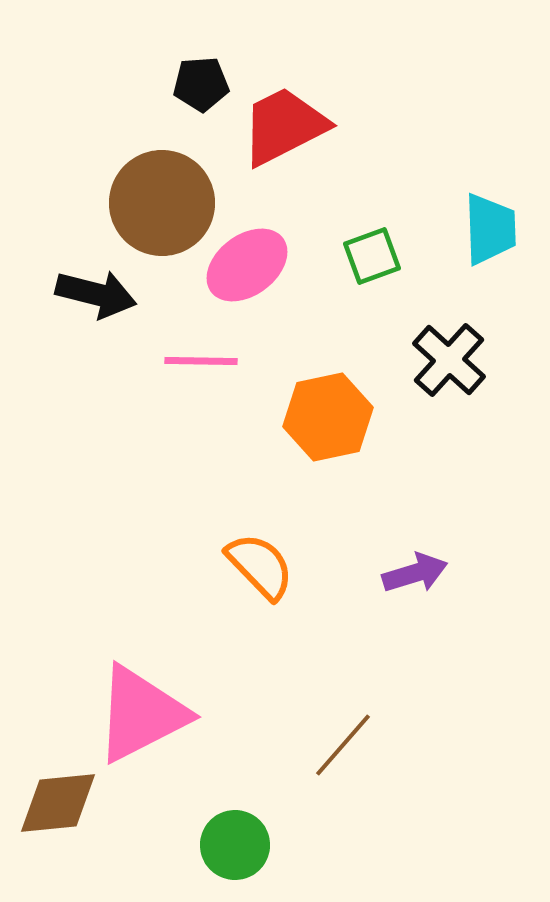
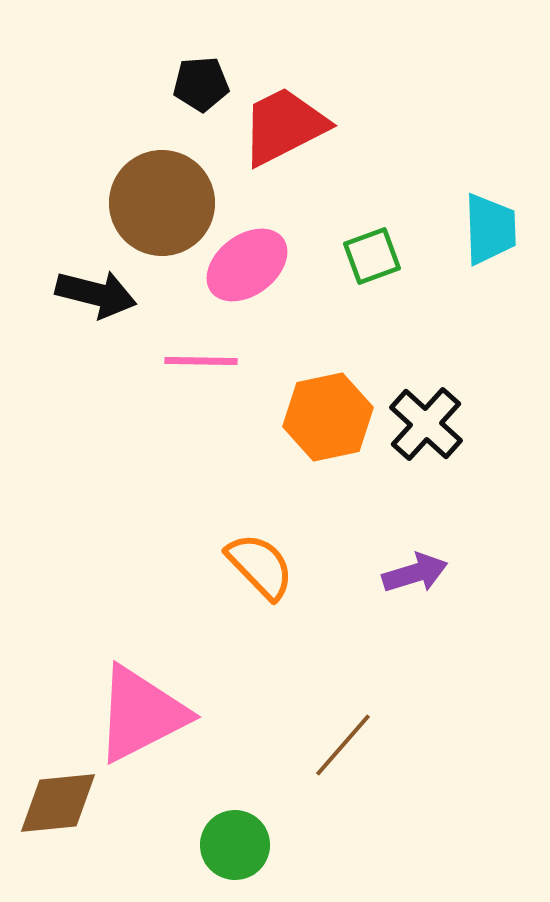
black cross: moved 23 px left, 64 px down
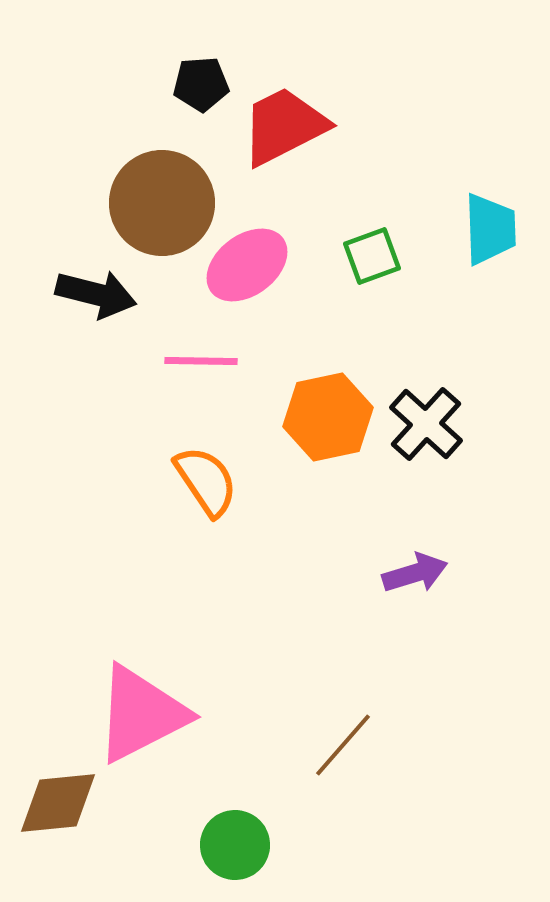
orange semicircle: moved 54 px left, 85 px up; rotated 10 degrees clockwise
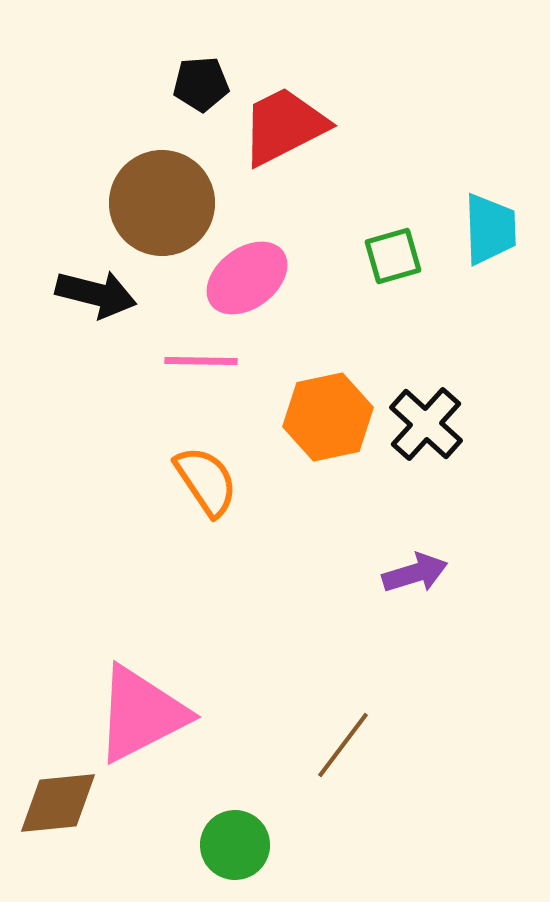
green square: moved 21 px right; rotated 4 degrees clockwise
pink ellipse: moved 13 px down
brown line: rotated 4 degrees counterclockwise
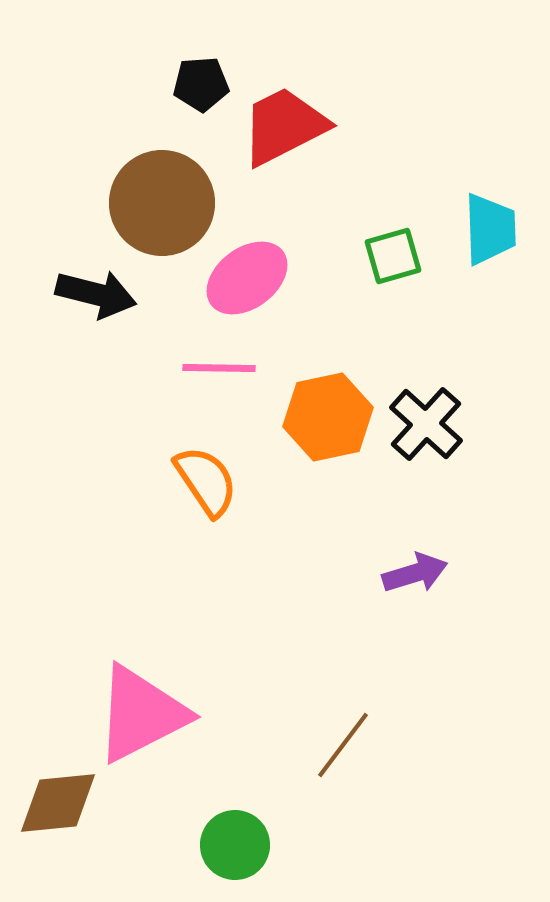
pink line: moved 18 px right, 7 px down
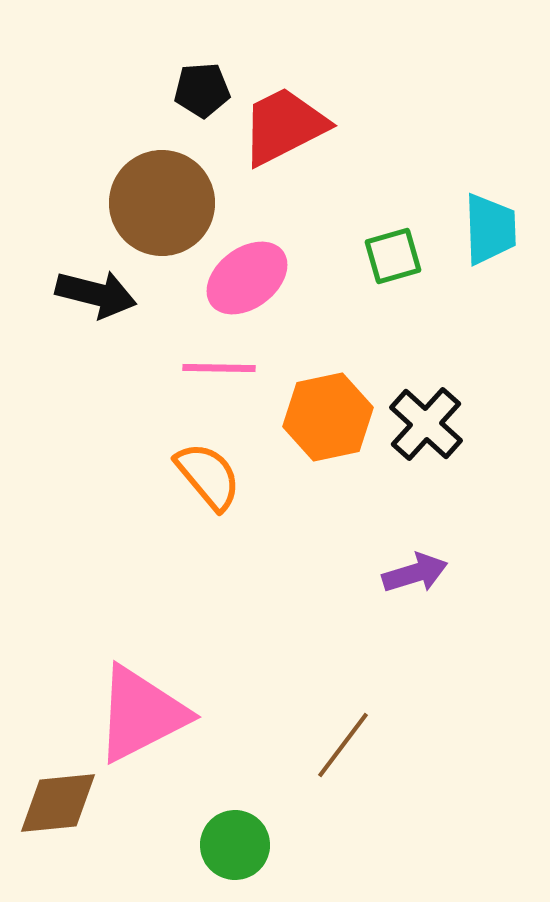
black pentagon: moved 1 px right, 6 px down
orange semicircle: moved 2 px right, 5 px up; rotated 6 degrees counterclockwise
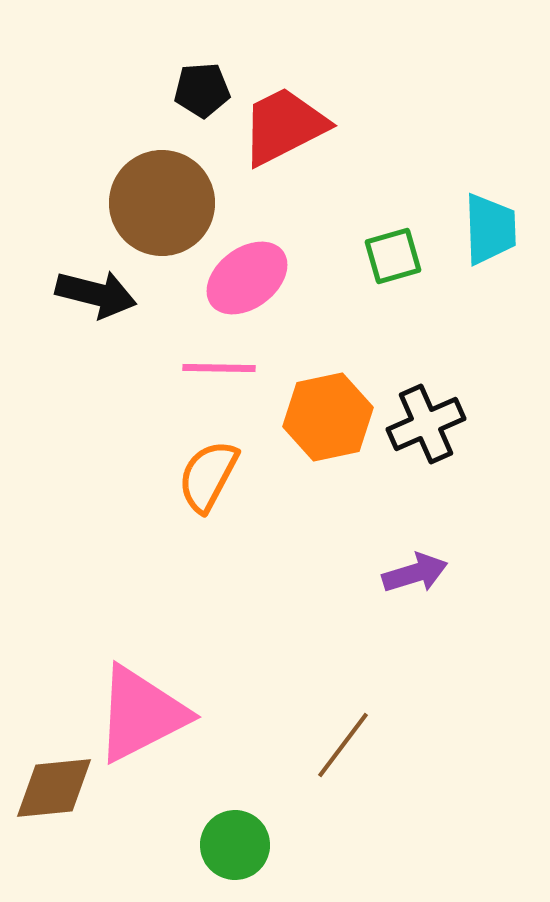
black cross: rotated 24 degrees clockwise
orange semicircle: rotated 112 degrees counterclockwise
brown diamond: moved 4 px left, 15 px up
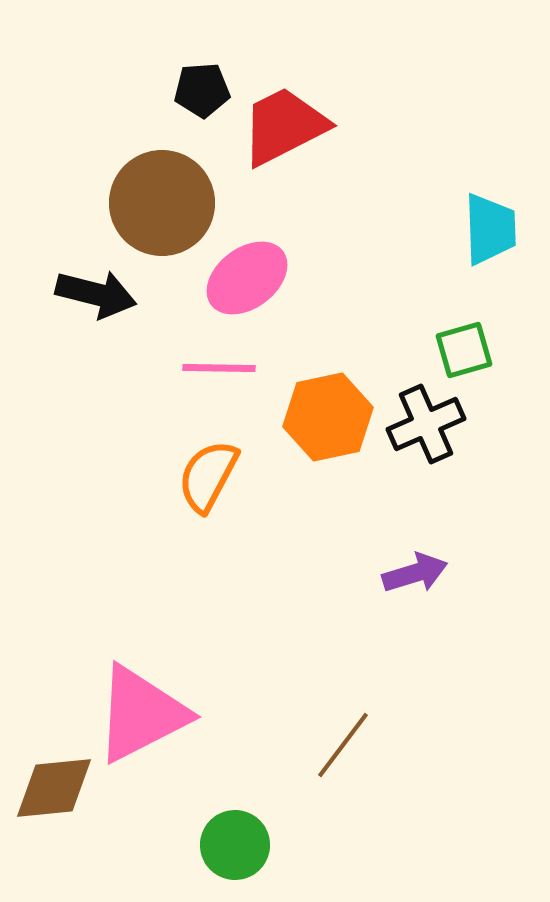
green square: moved 71 px right, 94 px down
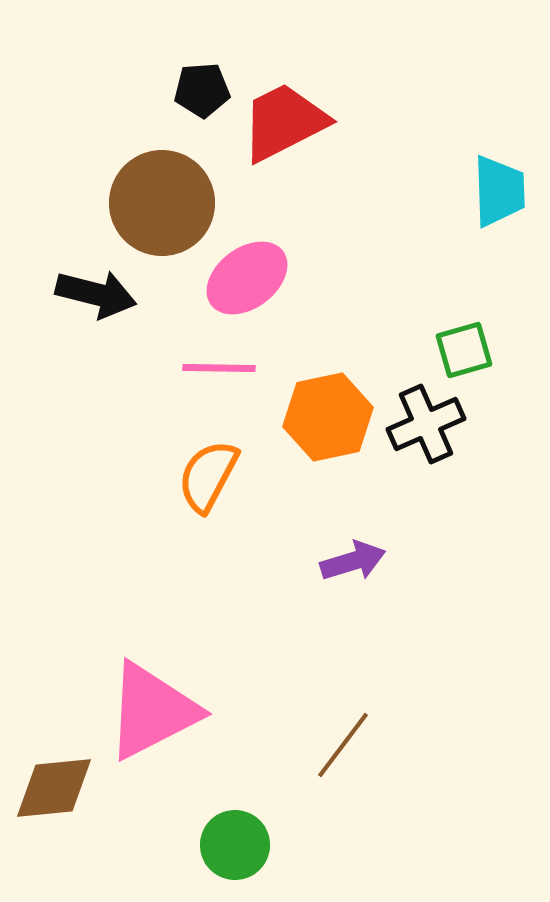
red trapezoid: moved 4 px up
cyan trapezoid: moved 9 px right, 38 px up
purple arrow: moved 62 px left, 12 px up
pink triangle: moved 11 px right, 3 px up
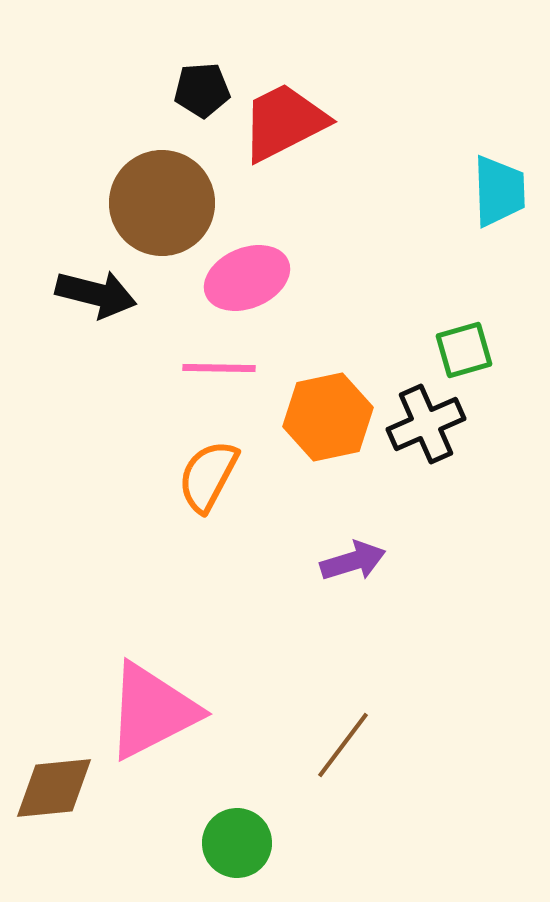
pink ellipse: rotated 14 degrees clockwise
green circle: moved 2 px right, 2 px up
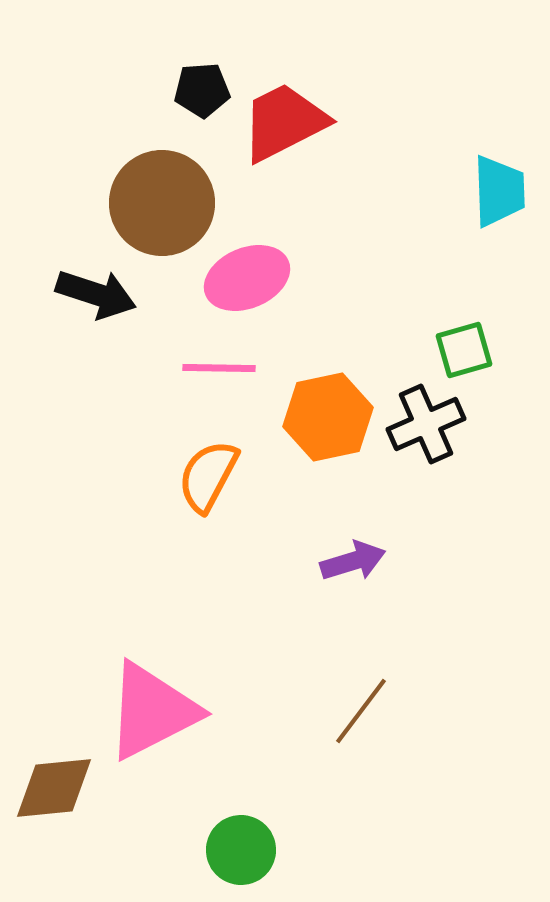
black arrow: rotated 4 degrees clockwise
brown line: moved 18 px right, 34 px up
green circle: moved 4 px right, 7 px down
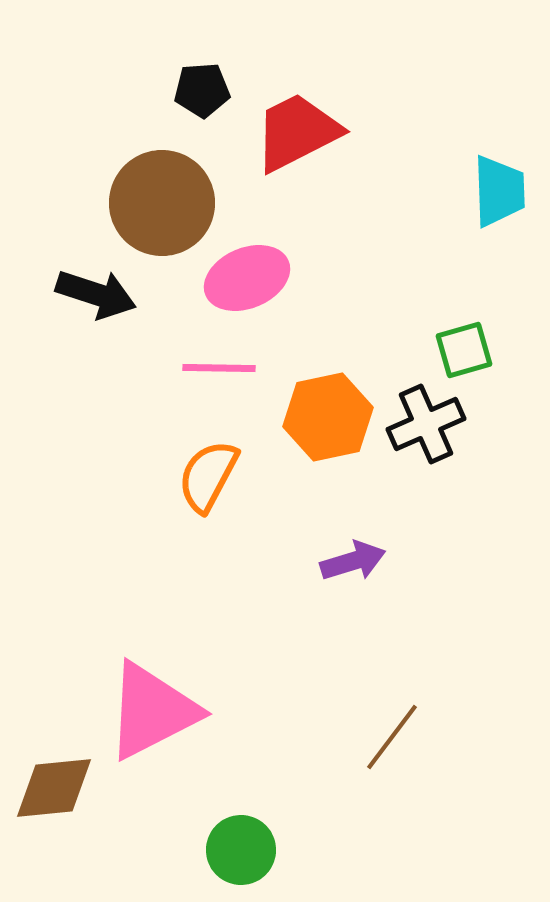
red trapezoid: moved 13 px right, 10 px down
brown line: moved 31 px right, 26 px down
